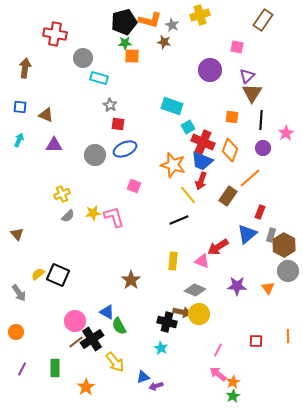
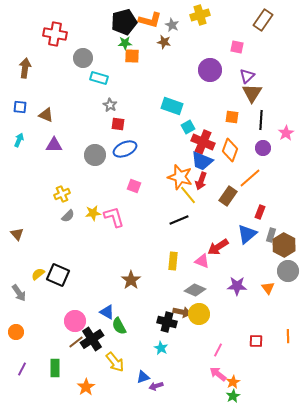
orange star at (173, 165): moved 7 px right, 12 px down
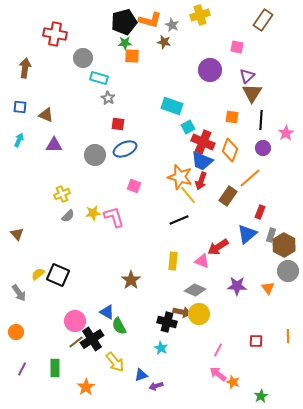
gray star at (110, 105): moved 2 px left, 7 px up
blue triangle at (143, 377): moved 2 px left, 2 px up
orange star at (233, 382): rotated 24 degrees counterclockwise
green star at (233, 396): moved 28 px right
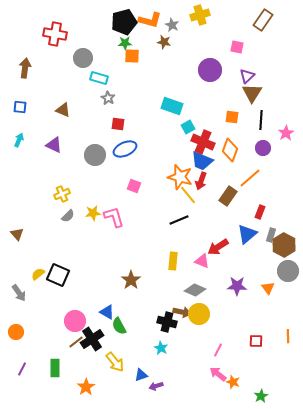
brown triangle at (46, 115): moved 17 px right, 5 px up
purple triangle at (54, 145): rotated 24 degrees clockwise
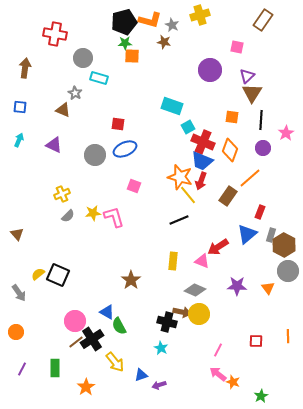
gray star at (108, 98): moved 33 px left, 5 px up
purple arrow at (156, 386): moved 3 px right, 1 px up
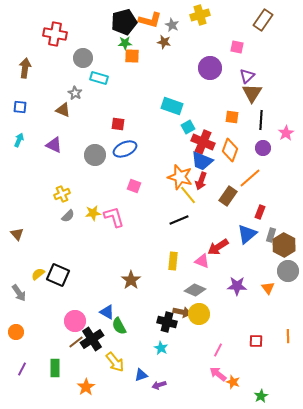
purple circle at (210, 70): moved 2 px up
